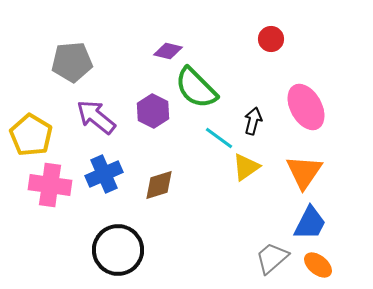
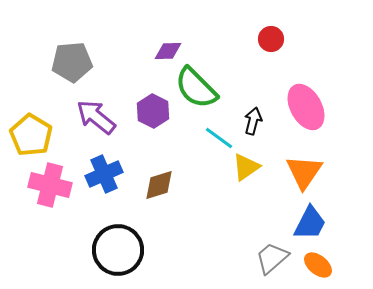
purple diamond: rotated 16 degrees counterclockwise
pink cross: rotated 6 degrees clockwise
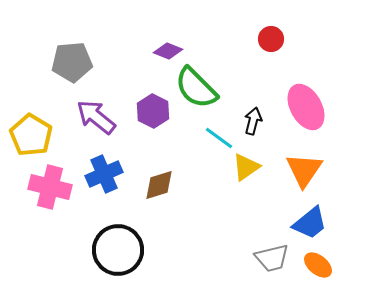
purple diamond: rotated 24 degrees clockwise
orange triangle: moved 2 px up
pink cross: moved 2 px down
blue trapezoid: rotated 24 degrees clockwise
gray trapezoid: rotated 153 degrees counterclockwise
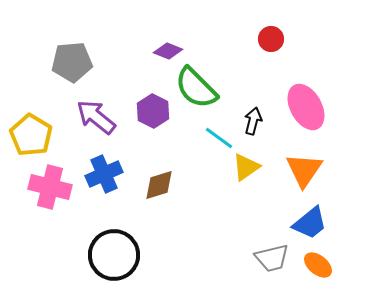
black circle: moved 4 px left, 5 px down
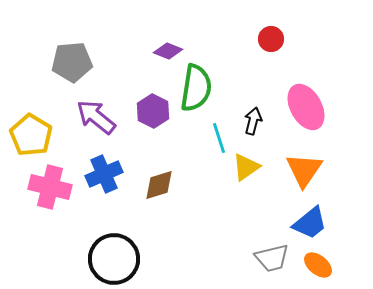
green semicircle: rotated 126 degrees counterclockwise
cyan line: rotated 36 degrees clockwise
black circle: moved 4 px down
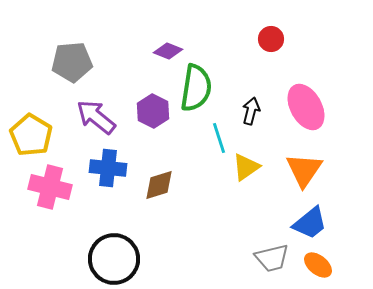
black arrow: moved 2 px left, 10 px up
blue cross: moved 4 px right, 6 px up; rotated 30 degrees clockwise
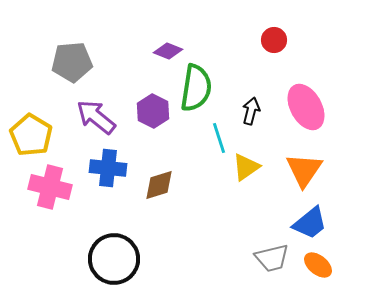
red circle: moved 3 px right, 1 px down
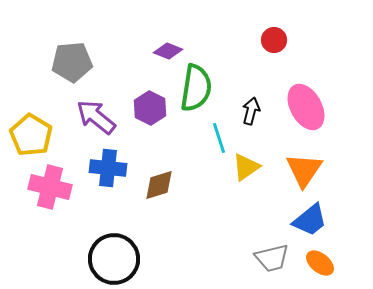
purple hexagon: moved 3 px left, 3 px up
blue trapezoid: moved 3 px up
orange ellipse: moved 2 px right, 2 px up
